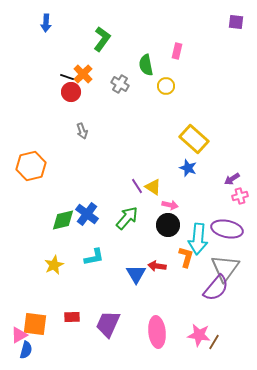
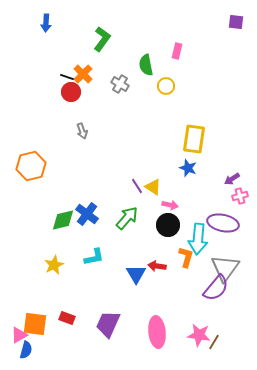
yellow rectangle: rotated 56 degrees clockwise
purple ellipse: moved 4 px left, 6 px up
red rectangle: moved 5 px left, 1 px down; rotated 21 degrees clockwise
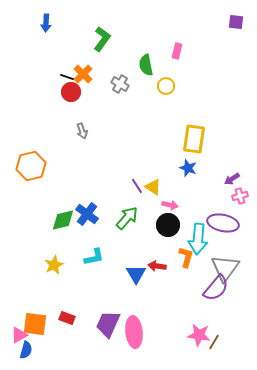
pink ellipse: moved 23 px left
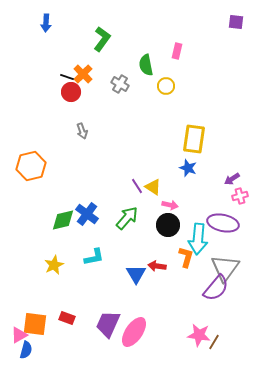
pink ellipse: rotated 40 degrees clockwise
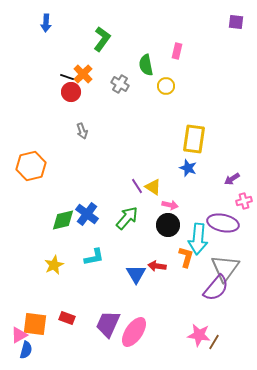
pink cross: moved 4 px right, 5 px down
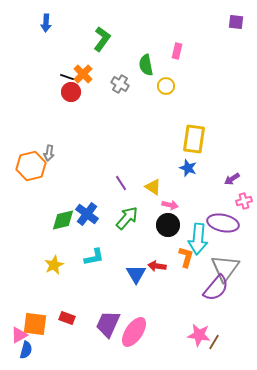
gray arrow: moved 33 px left, 22 px down; rotated 28 degrees clockwise
purple line: moved 16 px left, 3 px up
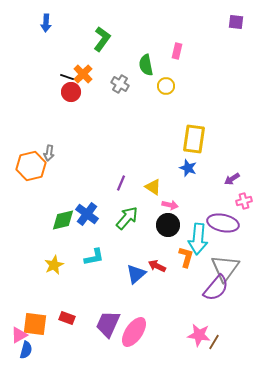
purple line: rotated 56 degrees clockwise
red arrow: rotated 18 degrees clockwise
blue triangle: rotated 20 degrees clockwise
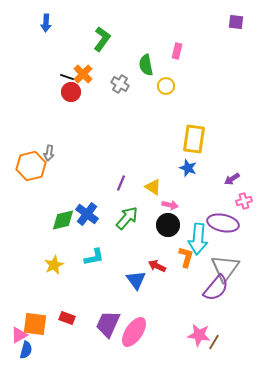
blue triangle: moved 6 px down; rotated 25 degrees counterclockwise
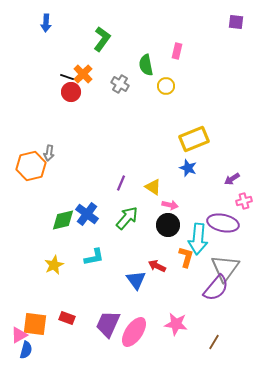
yellow rectangle: rotated 60 degrees clockwise
pink star: moved 23 px left, 11 px up
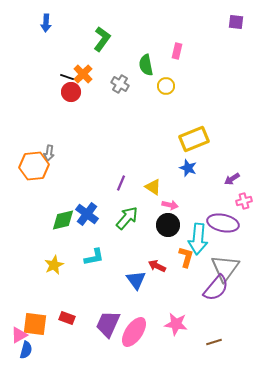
orange hexagon: moved 3 px right; rotated 8 degrees clockwise
brown line: rotated 42 degrees clockwise
